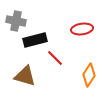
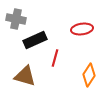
gray cross: moved 2 px up
black rectangle: rotated 10 degrees counterclockwise
red line: rotated 60 degrees clockwise
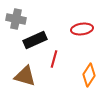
red line: moved 1 px left, 1 px down
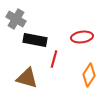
gray cross: rotated 18 degrees clockwise
red ellipse: moved 8 px down
black rectangle: rotated 35 degrees clockwise
brown triangle: moved 2 px right, 2 px down
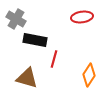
red ellipse: moved 20 px up
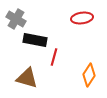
red ellipse: moved 1 px down
red line: moved 2 px up
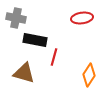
gray cross: moved 1 px up; rotated 18 degrees counterclockwise
brown triangle: moved 3 px left, 5 px up
